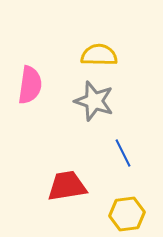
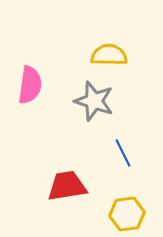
yellow semicircle: moved 10 px right
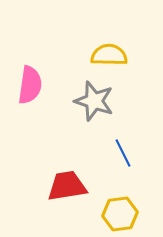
yellow hexagon: moved 7 px left
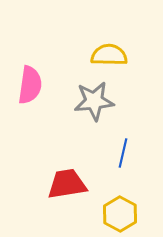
gray star: rotated 24 degrees counterclockwise
blue line: rotated 40 degrees clockwise
red trapezoid: moved 2 px up
yellow hexagon: rotated 24 degrees counterclockwise
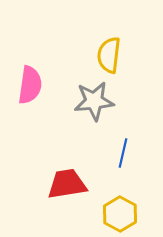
yellow semicircle: rotated 84 degrees counterclockwise
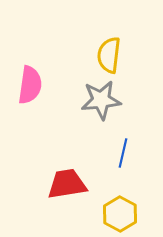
gray star: moved 7 px right, 1 px up
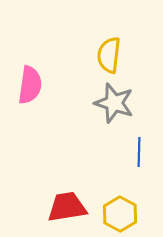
gray star: moved 13 px right, 3 px down; rotated 24 degrees clockwise
blue line: moved 16 px right, 1 px up; rotated 12 degrees counterclockwise
red trapezoid: moved 23 px down
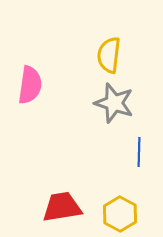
red trapezoid: moved 5 px left
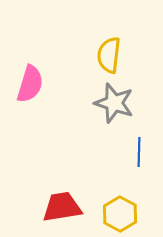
pink semicircle: moved 1 px up; rotated 9 degrees clockwise
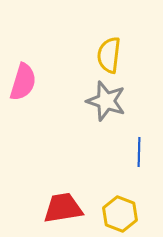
pink semicircle: moved 7 px left, 2 px up
gray star: moved 8 px left, 2 px up
red trapezoid: moved 1 px right, 1 px down
yellow hexagon: rotated 8 degrees counterclockwise
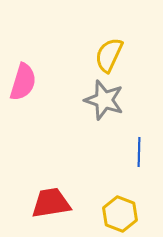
yellow semicircle: rotated 18 degrees clockwise
gray star: moved 2 px left, 1 px up
red trapezoid: moved 12 px left, 5 px up
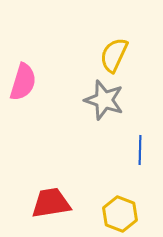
yellow semicircle: moved 5 px right
blue line: moved 1 px right, 2 px up
